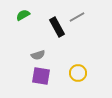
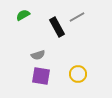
yellow circle: moved 1 px down
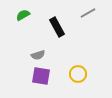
gray line: moved 11 px right, 4 px up
